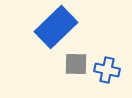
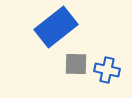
blue rectangle: rotated 6 degrees clockwise
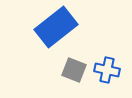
gray square: moved 2 px left, 6 px down; rotated 20 degrees clockwise
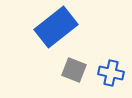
blue cross: moved 4 px right, 3 px down
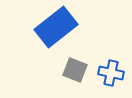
gray square: moved 1 px right
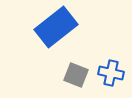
gray square: moved 1 px right, 5 px down
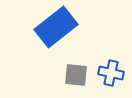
gray square: rotated 15 degrees counterclockwise
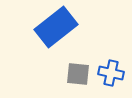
gray square: moved 2 px right, 1 px up
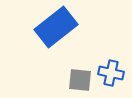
gray square: moved 2 px right, 6 px down
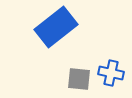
gray square: moved 1 px left, 1 px up
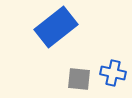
blue cross: moved 2 px right
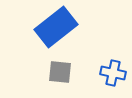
gray square: moved 19 px left, 7 px up
